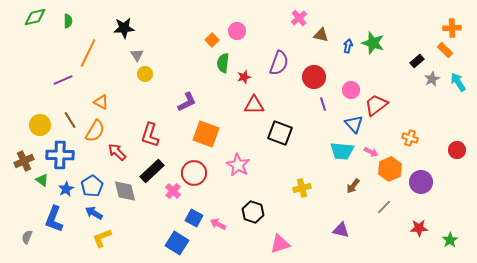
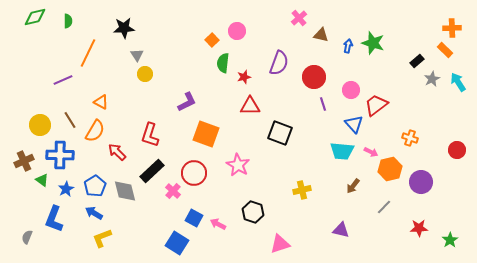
red triangle at (254, 105): moved 4 px left, 1 px down
orange hexagon at (390, 169): rotated 10 degrees clockwise
blue pentagon at (92, 186): moved 3 px right
yellow cross at (302, 188): moved 2 px down
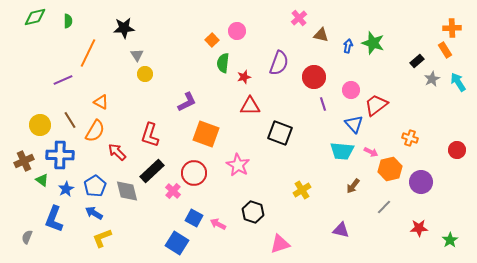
orange rectangle at (445, 50): rotated 14 degrees clockwise
yellow cross at (302, 190): rotated 18 degrees counterclockwise
gray diamond at (125, 191): moved 2 px right
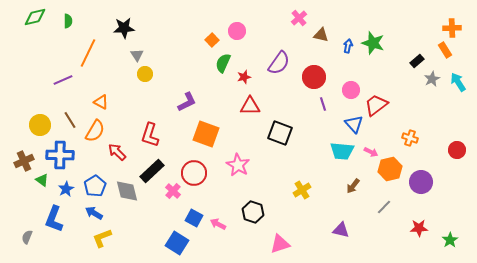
green semicircle at (223, 63): rotated 18 degrees clockwise
purple semicircle at (279, 63): rotated 15 degrees clockwise
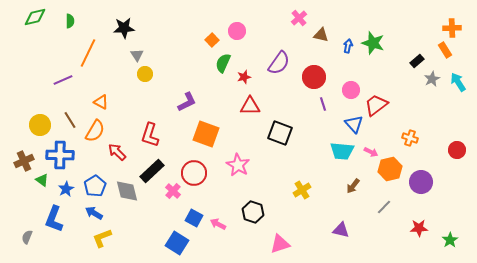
green semicircle at (68, 21): moved 2 px right
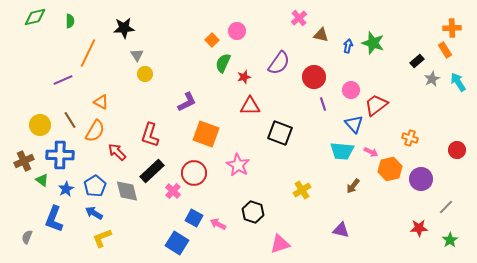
purple circle at (421, 182): moved 3 px up
gray line at (384, 207): moved 62 px right
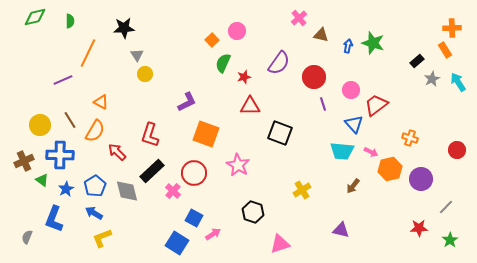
pink arrow at (218, 224): moved 5 px left, 10 px down; rotated 119 degrees clockwise
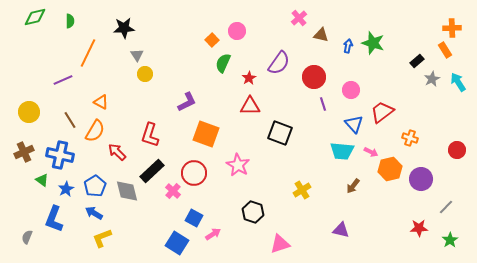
red star at (244, 77): moved 5 px right, 1 px down; rotated 16 degrees counterclockwise
red trapezoid at (376, 105): moved 6 px right, 7 px down
yellow circle at (40, 125): moved 11 px left, 13 px up
blue cross at (60, 155): rotated 12 degrees clockwise
brown cross at (24, 161): moved 9 px up
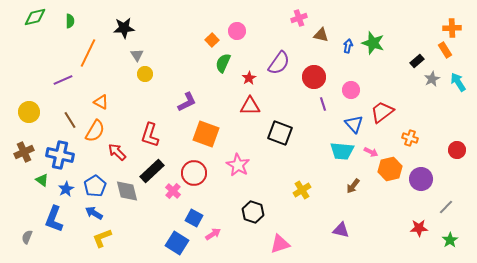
pink cross at (299, 18): rotated 21 degrees clockwise
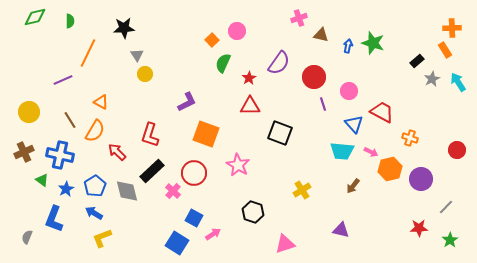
pink circle at (351, 90): moved 2 px left, 1 px down
red trapezoid at (382, 112): rotated 65 degrees clockwise
pink triangle at (280, 244): moved 5 px right
